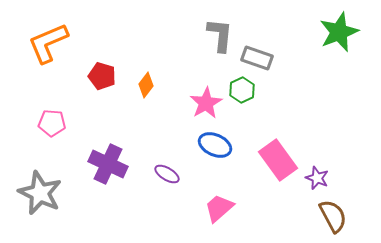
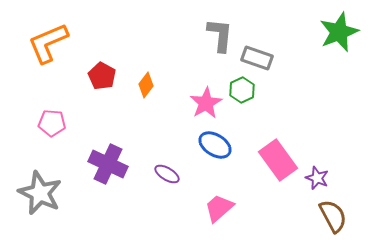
red pentagon: rotated 12 degrees clockwise
blue ellipse: rotated 8 degrees clockwise
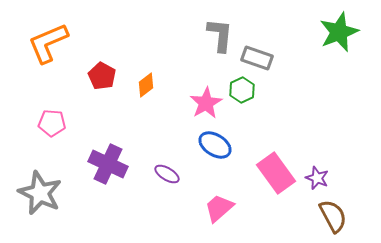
orange diamond: rotated 15 degrees clockwise
pink rectangle: moved 2 px left, 13 px down
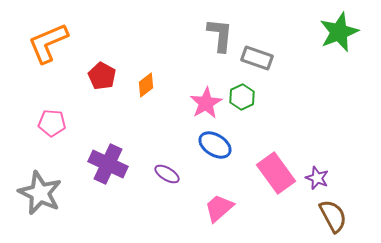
green hexagon: moved 7 px down
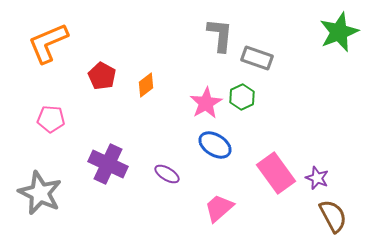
pink pentagon: moved 1 px left, 4 px up
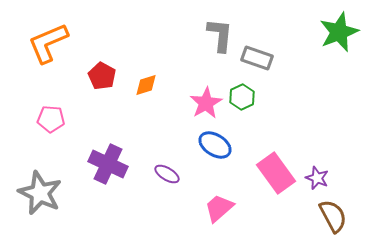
orange diamond: rotated 20 degrees clockwise
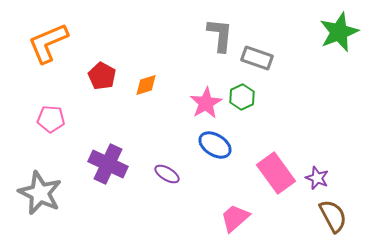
pink trapezoid: moved 16 px right, 10 px down
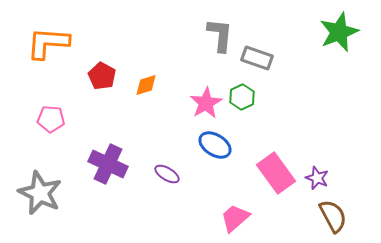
orange L-shape: rotated 27 degrees clockwise
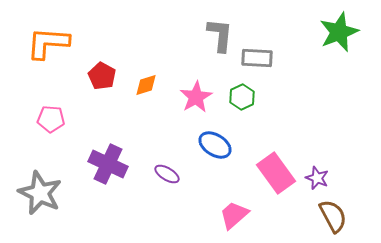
gray rectangle: rotated 16 degrees counterclockwise
pink star: moved 10 px left, 6 px up
pink trapezoid: moved 1 px left, 3 px up
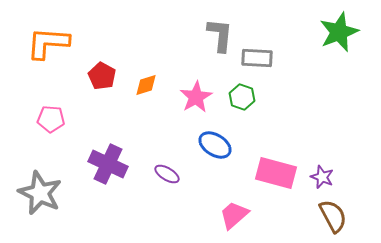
green hexagon: rotated 15 degrees counterclockwise
pink rectangle: rotated 39 degrees counterclockwise
purple star: moved 5 px right, 1 px up
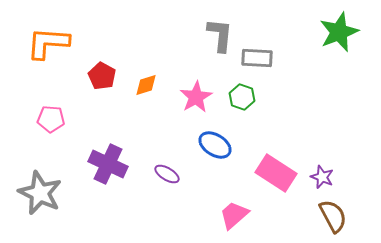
pink rectangle: rotated 18 degrees clockwise
